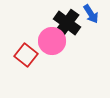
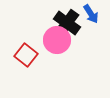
pink circle: moved 5 px right, 1 px up
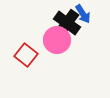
blue arrow: moved 8 px left
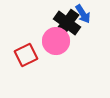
pink circle: moved 1 px left, 1 px down
red square: rotated 25 degrees clockwise
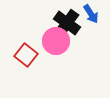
blue arrow: moved 8 px right
red square: rotated 25 degrees counterclockwise
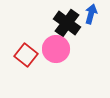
blue arrow: rotated 132 degrees counterclockwise
pink circle: moved 8 px down
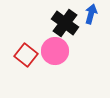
black cross: moved 2 px left
pink circle: moved 1 px left, 2 px down
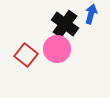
black cross: moved 1 px down
pink circle: moved 2 px right, 2 px up
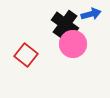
blue arrow: rotated 60 degrees clockwise
pink circle: moved 16 px right, 5 px up
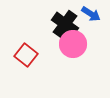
blue arrow: rotated 48 degrees clockwise
